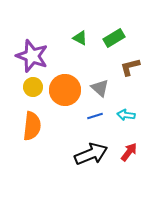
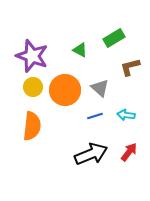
green triangle: moved 12 px down
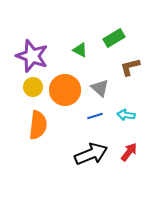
orange semicircle: moved 6 px right, 1 px up
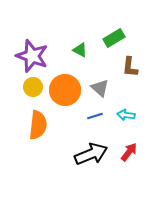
brown L-shape: rotated 70 degrees counterclockwise
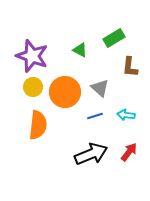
orange circle: moved 2 px down
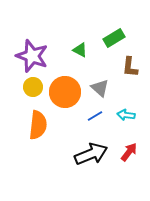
blue line: rotated 14 degrees counterclockwise
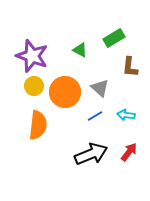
yellow circle: moved 1 px right, 1 px up
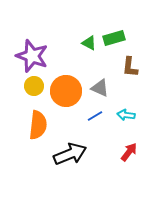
green rectangle: rotated 15 degrees clockwise
green triangle: moved 9 px right, 7 px up
gray triangle: rotated 18 degrees counterclockwise
orange circle: moved 1 px right, 1 px up
black arrow: moved 21 px left
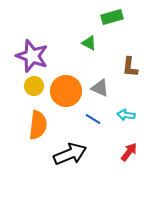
green rectangle: moved 2 px left, 21 px up
blue line: moved 2 px left, 3 px down; rotated 63 degrees clockwise
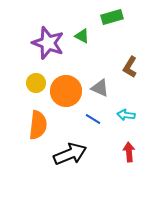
green triangle: moved 7 px left, 7 px up
purple star: moved 16 px right, 13 px up
brown L-shape: rotated 25 degrees clockwise
yellow circle: moved 2 px right, 3 px up
red arrow: rotated 42 degrees counterclockwise
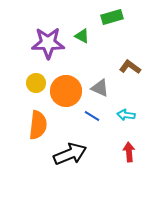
purple star: rotated 20 degrees counterclockwise
brown L-shape: rotated 95 degrees clockwise
blue line: moved 1 px left, 3 px up
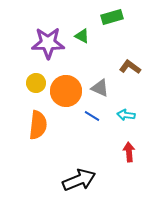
black arrow: moved 9 px right, 26 px down
